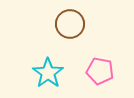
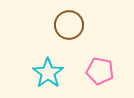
brown circle: moved 1 px left, 1 px down
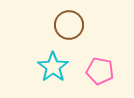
cyan star: moved 5 px right, 6 px up
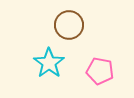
cyan star: moved 4 px left, 4 px up
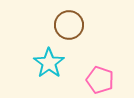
pink pentagon: moved 9 px down; rotated 8 degrees clockwise
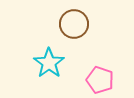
brown circle: moved 5 px right, 1 px up
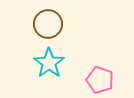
brown circle: moved 26 px left
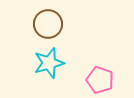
cyan star: rotated 20 degrees clockwise
